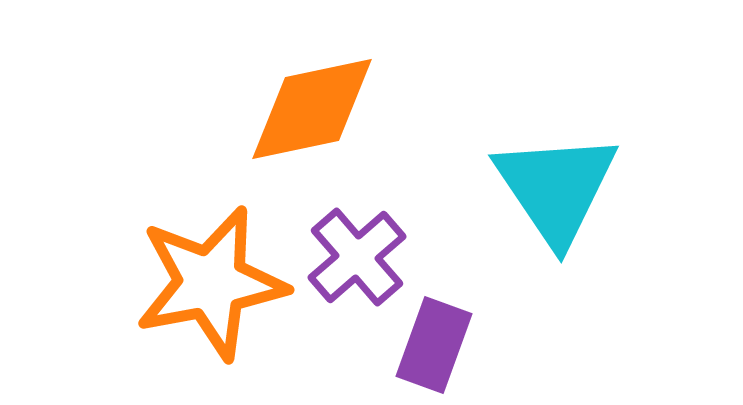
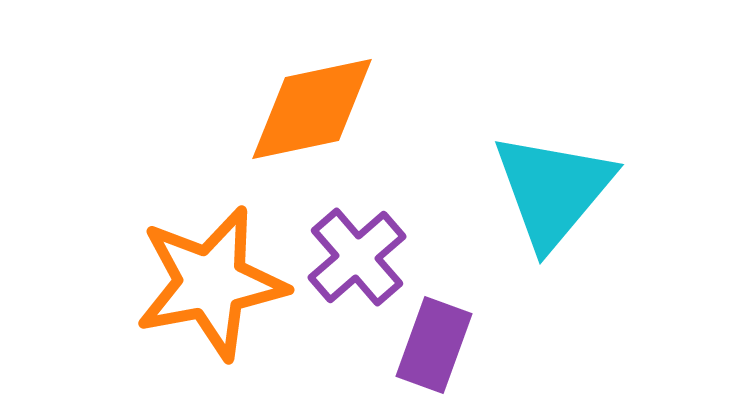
cyan triangle: moved 3 px left, 2 px down; rotated 14 degrees clockwise
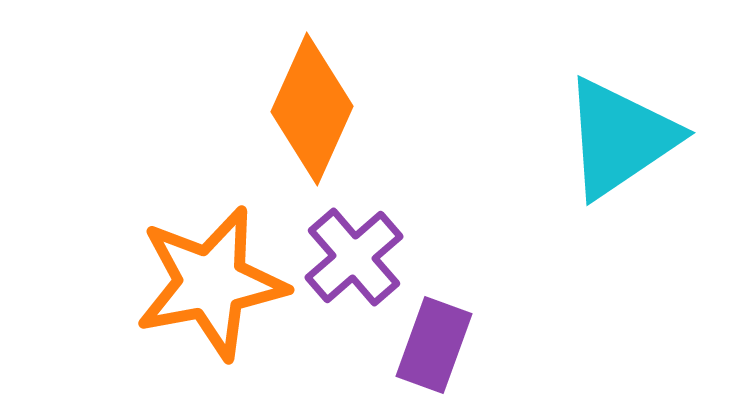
orange diamond: rotated 54 degrees counterclockwise
cyan triangle: moved 67 px right, 52 px up; rotated 16 degrees clockwise
purple cross: moved 3 px left
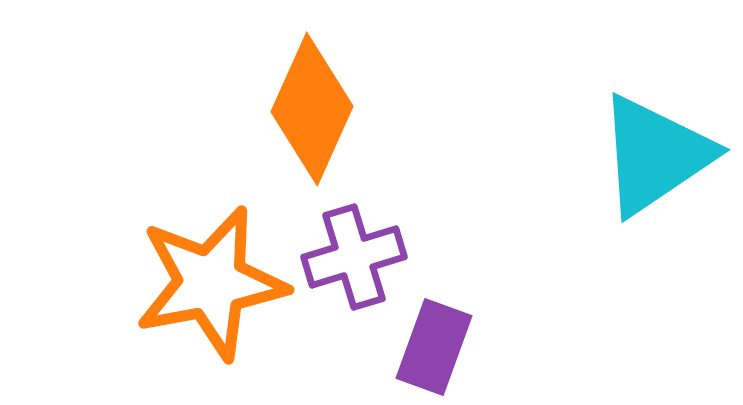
cyan triangle: moved 35 px right, 17 px down
purple cross: rotated 24 degrees clockwise
purple rectangle: moved 2 px down
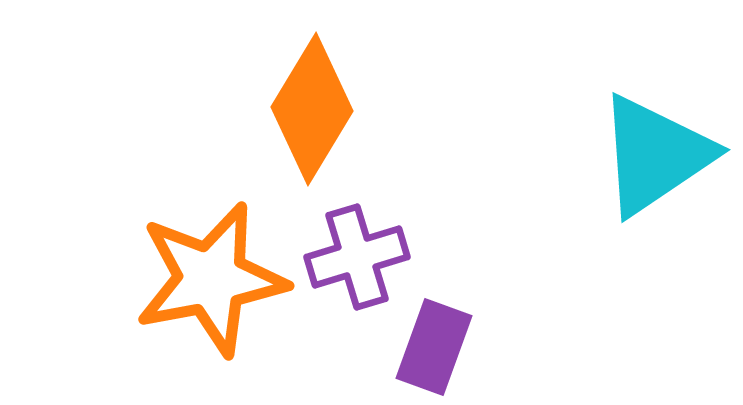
orange diamond: rotated 7 degrees clockwise
purple cross: moved 3 px right
orange star: moved 4 px up
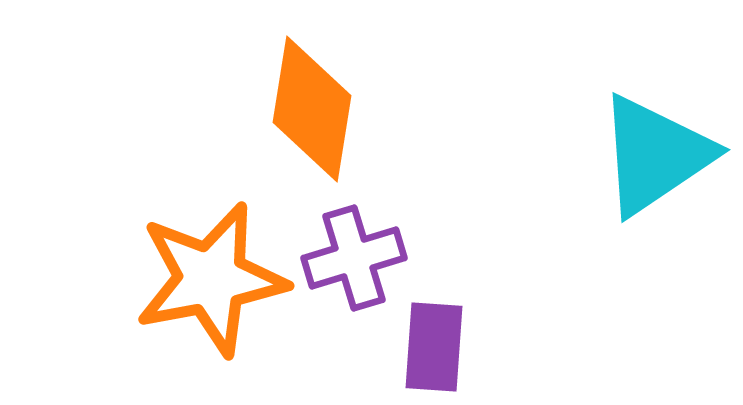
orange diamond: rotated 22 degrees counterclockwise
purple cross: moved 3 px left, 1 px down
purple rectangle: rotated 16 degrees counterclockwise
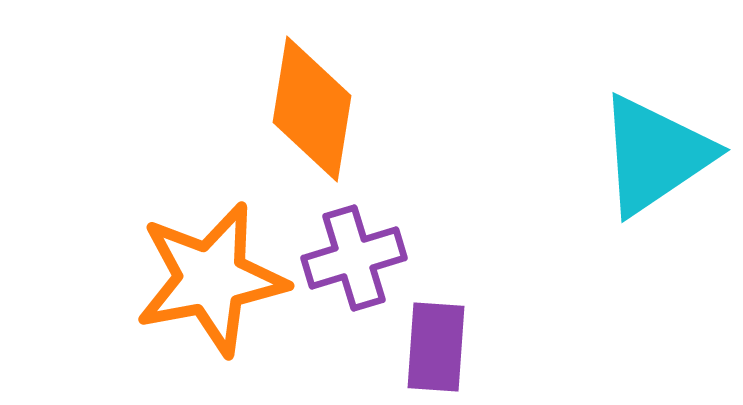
purple rectangle: moved 2 px right
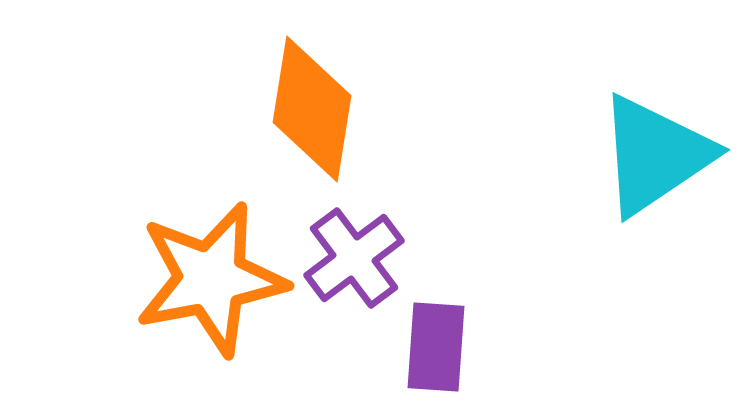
purple cross: rotated 20 degrees counterclockwise
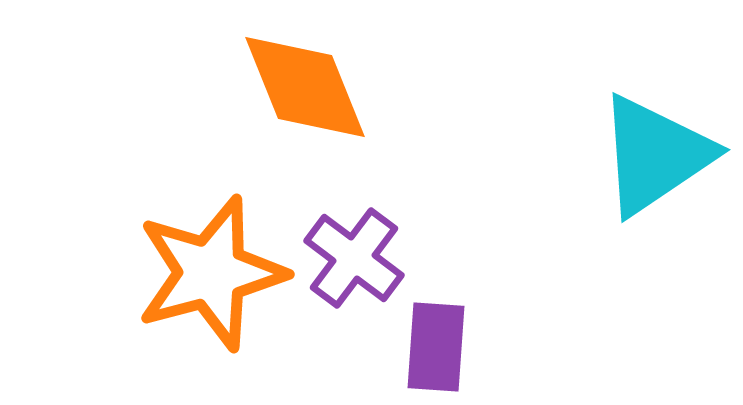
orange diamond: moved 7 px left, 22 px up; rotated 31 degrees counterclockwise
purple cross: rotated 16 degrees counterclockwise
orange star: moved 6 px up; rotated 4 degrees counterclockwise
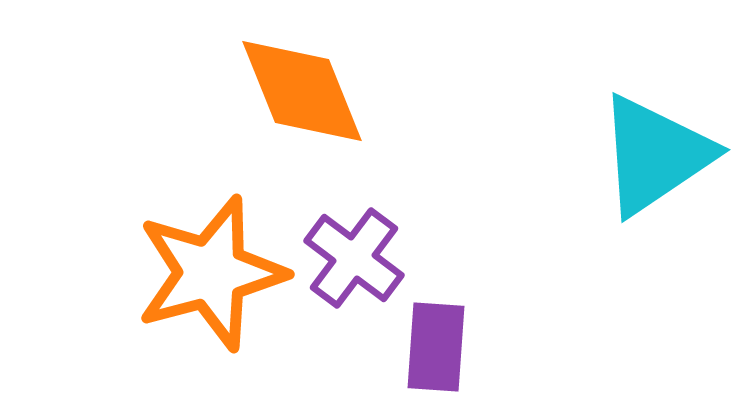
orange diamond: moved 3 px left, 4 px down
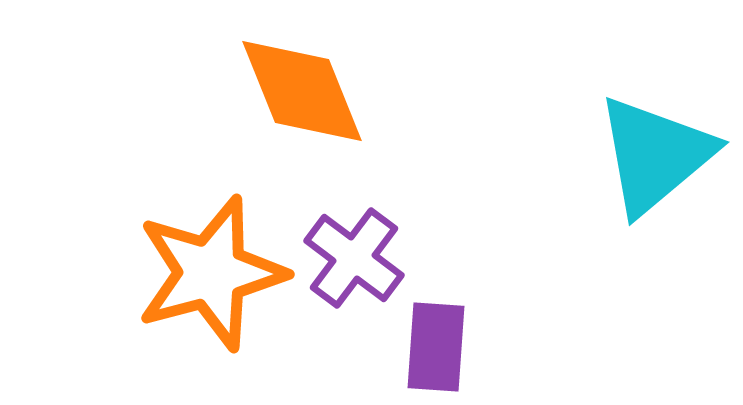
cyan triangle: rotated 6 degrees counterclockwise
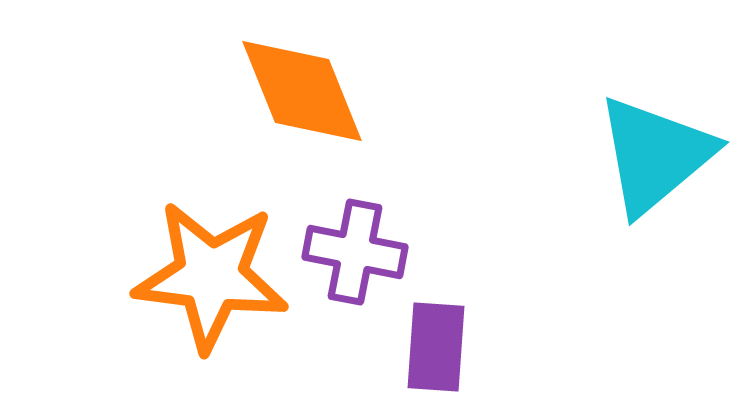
purple cross: moved 1 px right, 6 px up; rotated 26 degrees counterclockwise
orange star: moved 3 px down; rotated 22 degrees clockwise
